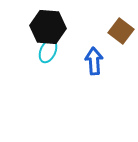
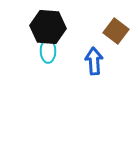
brown square: moved 5 px left
cyan ellipse: rotated 25 degrees counterclockwise
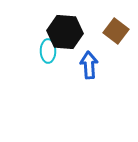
black hexagon: moved 17 px right, 5 px down
blue arrow: moved 5 px left, 4 px down
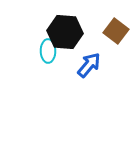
blue arrow: rotated 44 degrees clockwise
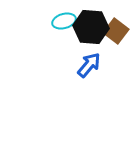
black hexagon: moved 26 px right, 5 px up
cyan ellipse: moved 16 px right, 30 px up; rotated 75 degrees clockwise
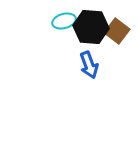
brown square: moved 1 px right
blue arrow: rotated 120 degrees clockwise
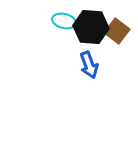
cyan ellipse: rotated 30 degrees clockwise
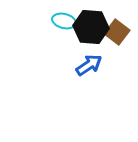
brown square: moved 1 px down
blue arrow: rotated 104 degrees counterclockwise
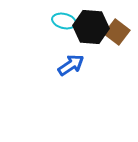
blue arrow: moved 18 px left
